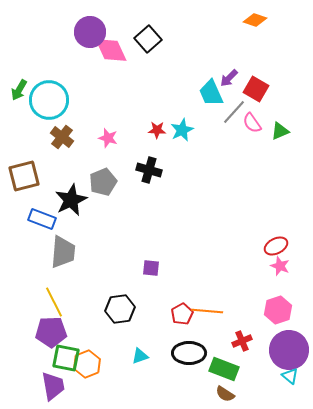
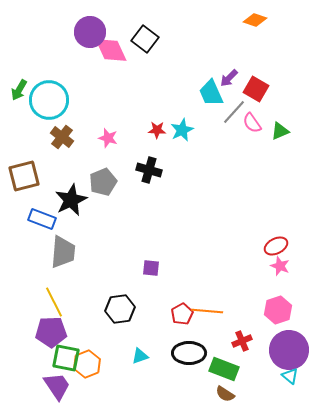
black square at (148, 39): moved 3 px left; rotated 12 degrees counterclockwise
purple trapezoid at (53, 386): moved 4 px right; rotated 24 degrees counterclockwise
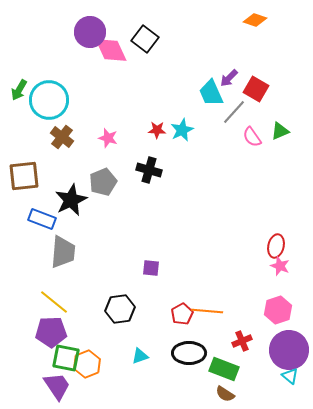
pink semicircle at (252, 123): moved 14 px down
brown square at (24, 176): rotated 8 degrees clockwise
red ellipse at (276, 246): rotated 50 degrees counterclockwise
yellow line at (54, 302): rotated 24 degrees counterclockwise
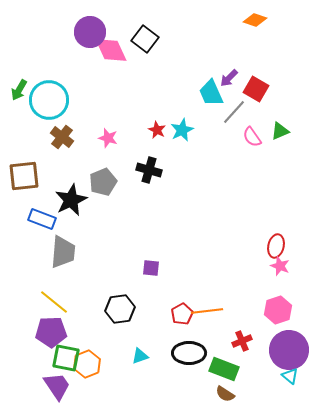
red star at (157, 130): rotated 24 degrees clockwise
orange line at (207, 311): rotated 12 degrees counterclockwise
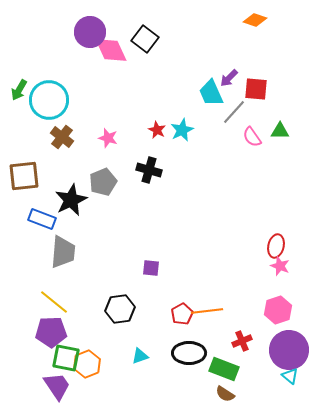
red square at (256, 89): rotated 25 degrees counterclockwise
green triangle at (280, 131): rotated 24 degrees clockwise
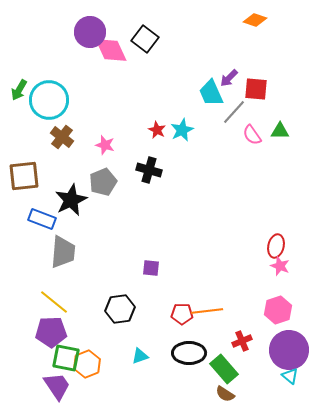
pink semicircle at (252, 137): moved 2 px up
pink star at (108, 138): moved 3 px left, 7 px down
red pentagon at (182, 314): rotated 30 degrees clockwise
green rectangle at (224, 369): rotated 28 degrees clockwise
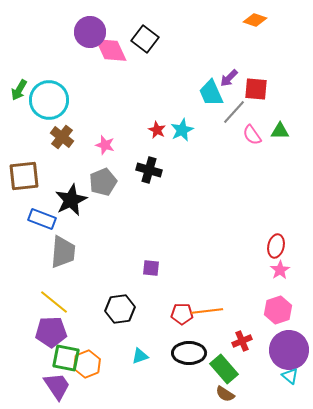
pink star at (280, 266): moved 4 px down; rotated 18 degrees clockwise
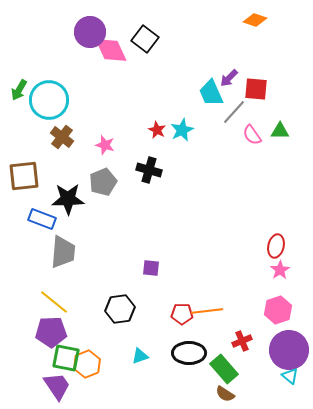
black star at (71, 200): moved 3 px left, 1 px up; rotated 24 degrees clockwise
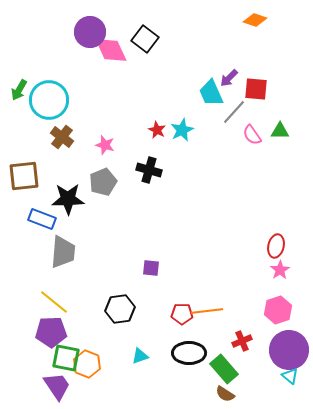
orange hexagon at (87, 364): rotated 16 degrees counterclockwise
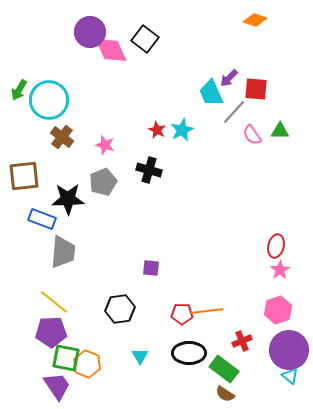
cyan triangle at (140, 356): rotated 42 degrees counterclockwise
green rectangle at (224, 369): rotated 12 degrees counterclockwise
